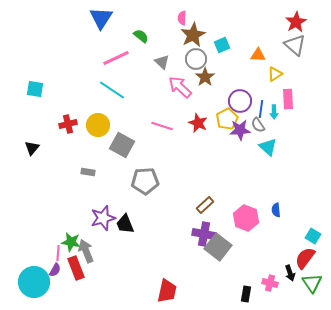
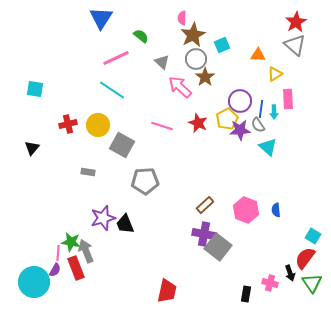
pink hexagon at (246, 218): moved 8 px up
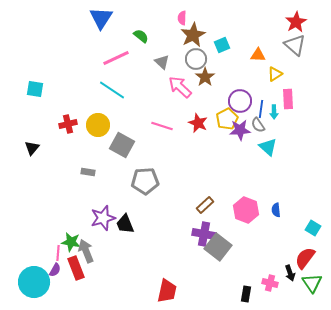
cyan square at (313, 236): moved 8 px up
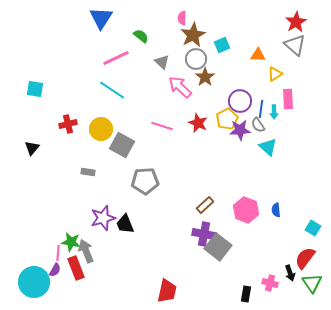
yellow circle at (98, 125): moved 3 px right, 4 px down
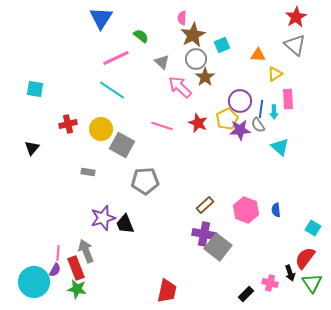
red star at (296, 22): moved 5 px up
cyan triangle at (268, 147): moved 12 px right
green star at (71, 242): moved 6 px right, 47 px down
black rectangle at (246, 294): rotated 35 degrees clockwise
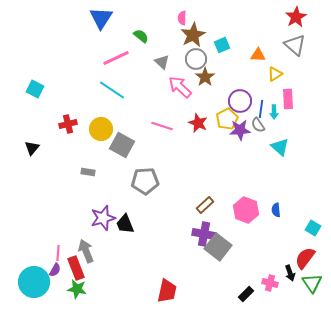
cyan square at (35, 89): rotated 18 degrees clockwise
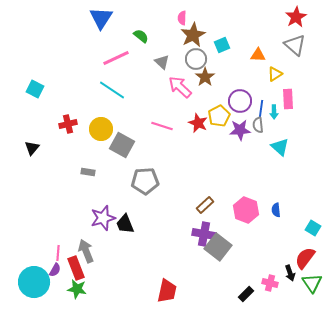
yellow pentagon at (227, 119): moved 8 px left, 3 px up
gray semicircle at (258, 125): rotated 28 degrees clockwise
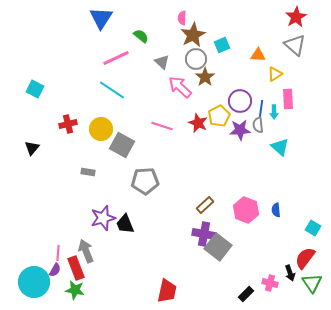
green star at (77, 289): moved 2 px left, 1 px down
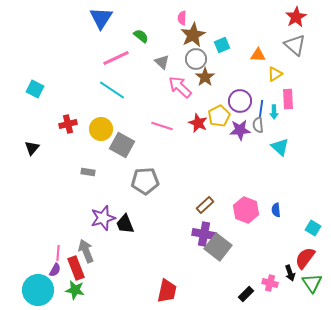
cyan circle at (34, 282): moved 4 px right, 8 px down
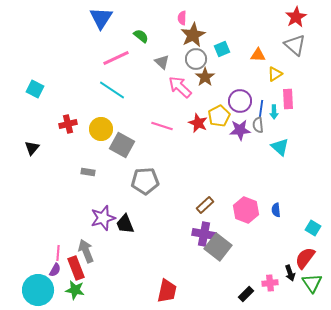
cyan square at (222, 45): moved 4 px down
pink cross at (270, 283): rotated 21 degrees counterclockwise
